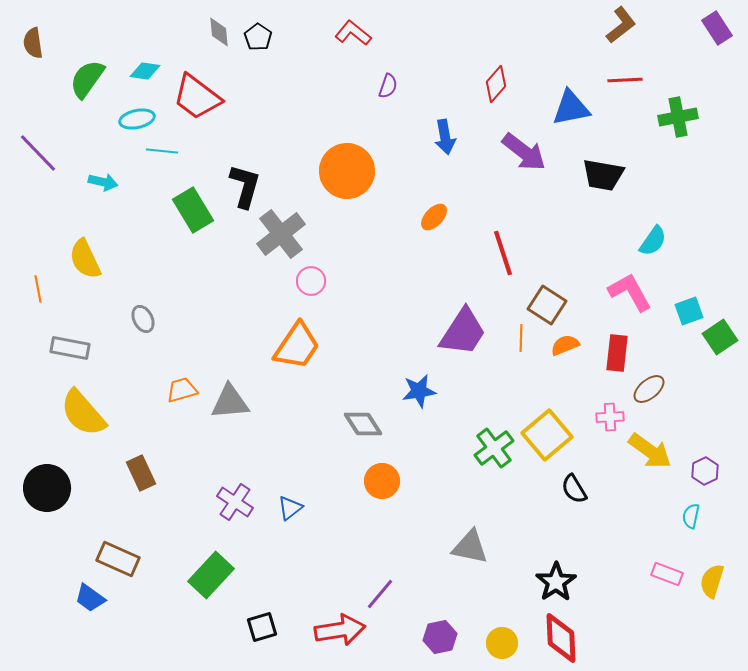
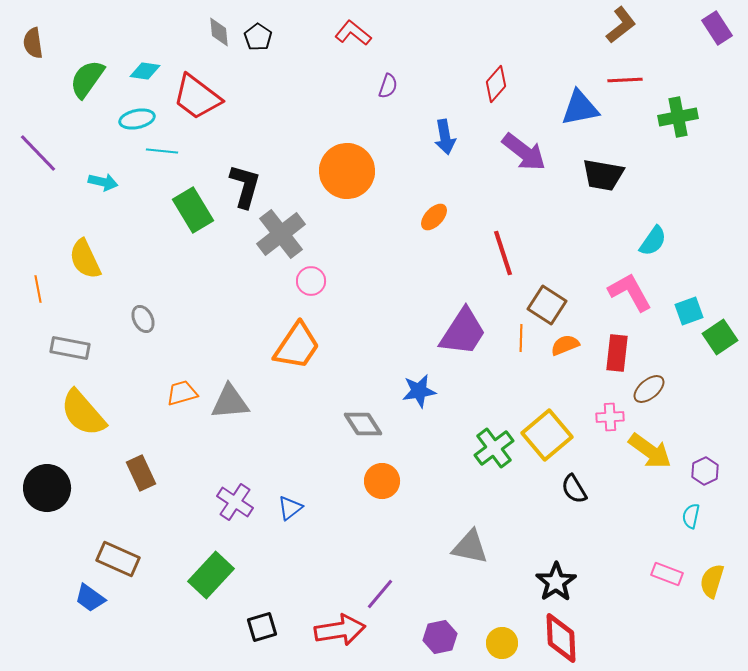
blue triangle at (571, 108): moved 9 px right
orange trapezoid at (182, 390): moved 3 px down
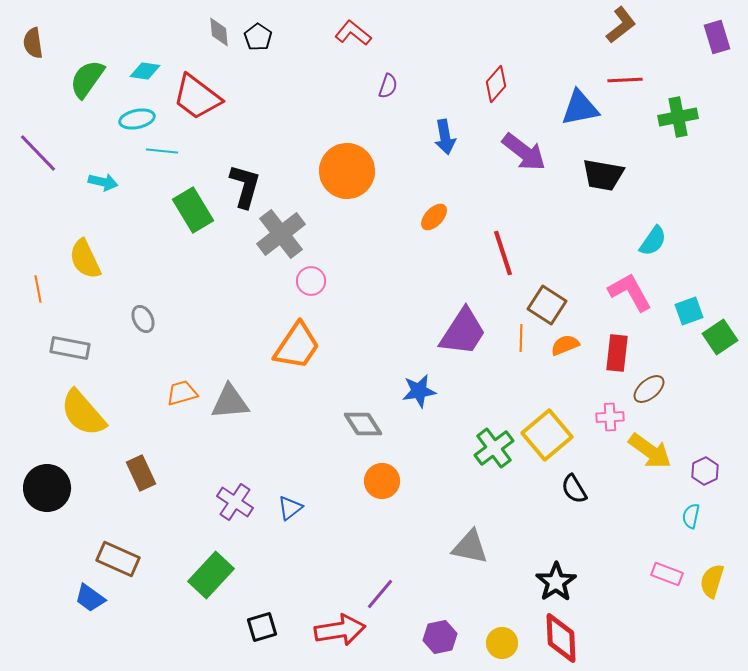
purple rectangle at (717, 28): moved 9 px down; rotated 16 degrees clockwise
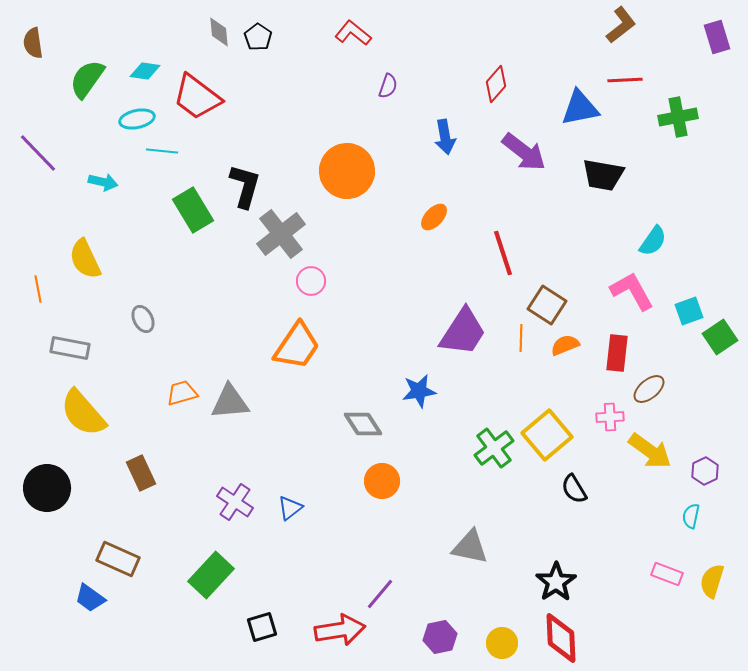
pink L-shape at (630, 292): moved 2 px right, 1 px up
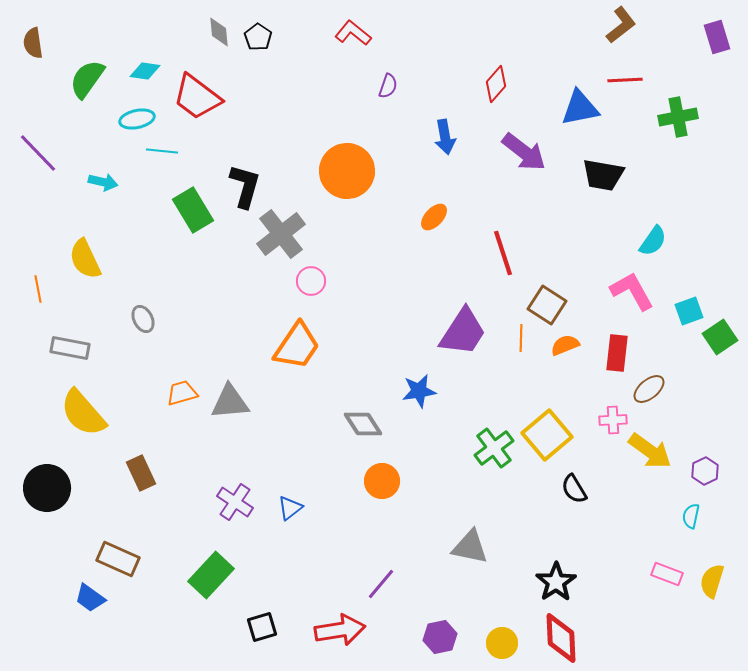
pink cross at (610, 417): moved 3 px right, 3 px down
purple line at (380, 594): moved 1 px right, 10 px up
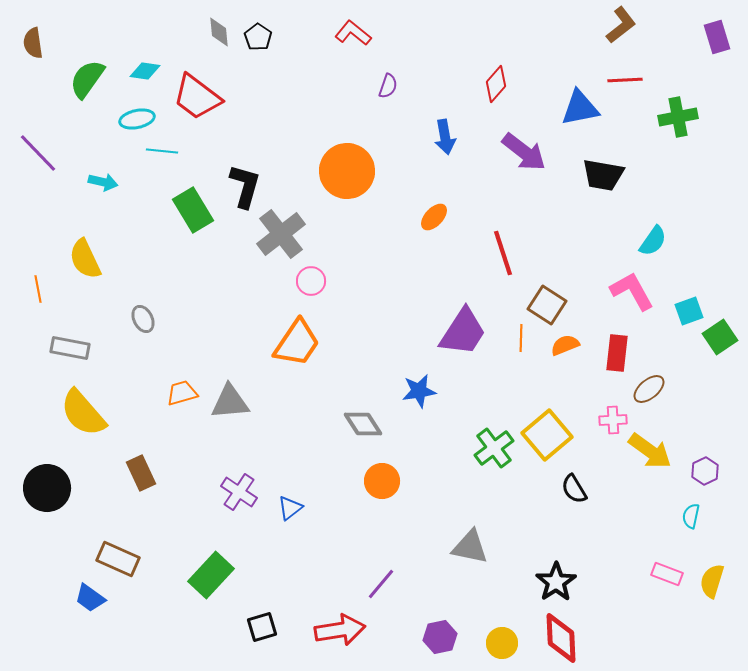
orange trapezoid at (297, 346): moved 3 px up
purple cross at (235, 502): moved 4 px right, 10 px up
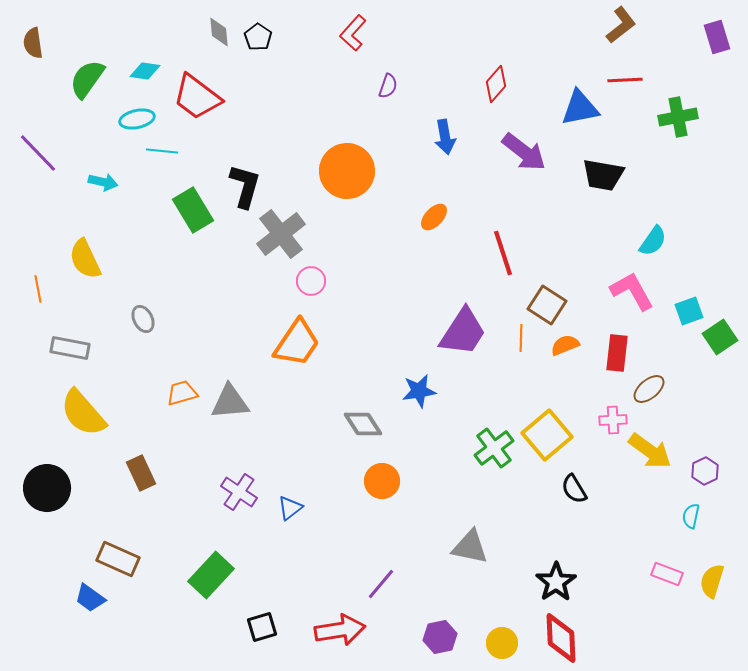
red L-shape at (353, 33): rotated 87 degrees counterclockwise
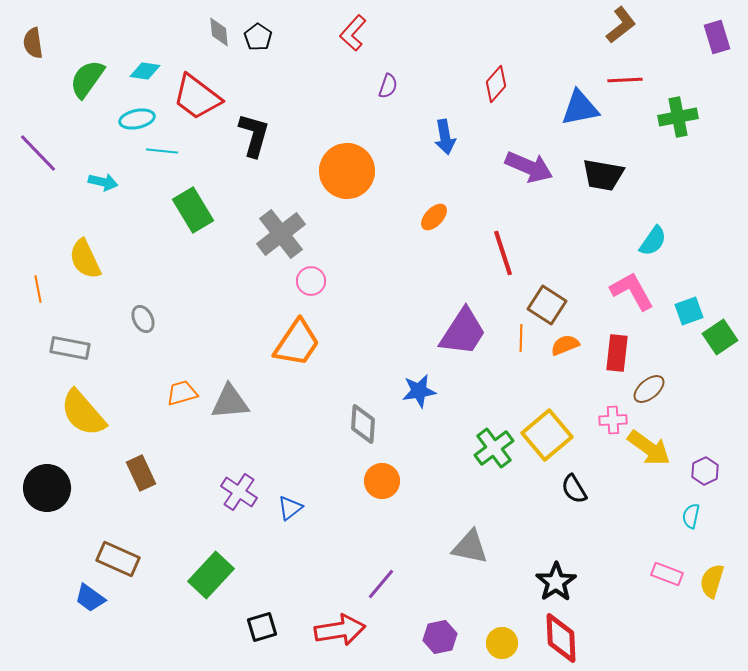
purple arrow at (524, 152): moved 5 px right, 15 px down; rotated 15 degrees counterclockwise
black L-shape at (245, 186): moved 9 px right, 51 px up
gray diamond at (363, 424): rotated 36 degrees clockwise
yellow arrow at (650, 451): moved 1 px left, 3 px up
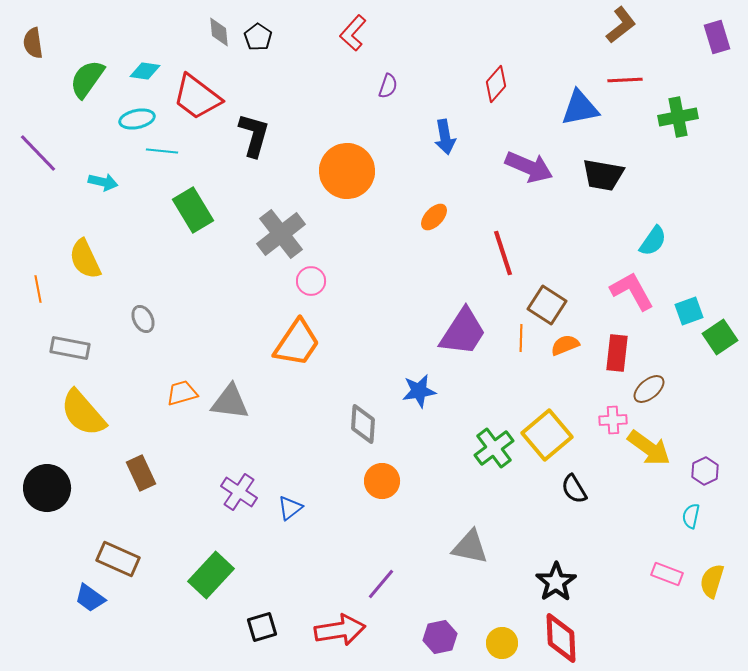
gray triangle at (230, 402): rotated 12 degrees clockwise
